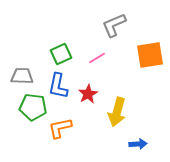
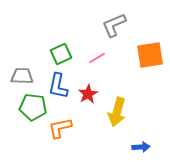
blue arrow: moved 3 px right, 3 px down
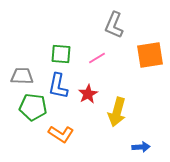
gray L-shape: rotated 44 degrees counterclockwise
green square: rotated 30 degrees clockwise
orange L-shape: moved 1 px right, 6 px down; rotated 135 degrees counterclockwise
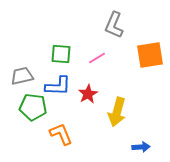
gray trapezoid: rotated 15 degrees counterclockwise
blue L-shape: rotated 100 degrees counterclockwise
orange L-shape: rotated 145 degrees counterclockwise
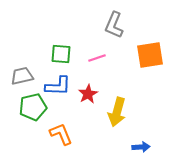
pink line: rotated 12 degrees clockwise
green pentagon: rotated 20 degrees counterclockwise
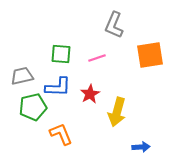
blue L-shape: moved 1 px down
red star: moved 2 px right
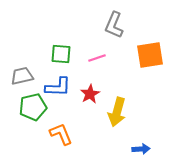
blue arrow: moved 2 px down
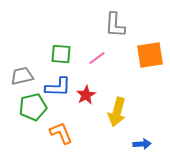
gray L-shape: moved 1 px right; rotated 20 degrees counterclockwise
pink line: rotated 18 degrees counterclockwise
red star: moved 4 px left, 1 px down
orange L-shape: moved 1 px up
blue arrow: moved 1 px right, 5 px up
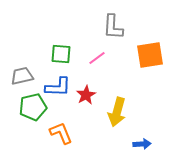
gray L-shape: moved 2 px left, 2 px down
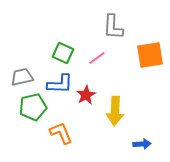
green square: moved 2 px right, 1 px up; rotated 20 degrees clockwise
gray trapezoid: moved 1 px down
blue L-shape: moved 2 px right, 3 px up
yellow arrow: moved 2 px left, 1 px up; rotated 12 degrees counterclockwise
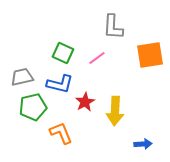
blue L-shape: rotated 12 degrees clockwise
red star: moved 1 px left, 7 px down
blue arrow: moved 1 px right
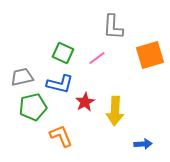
orange square: rotated 8 degrees counterclockwise
orange L-shape: moved 3 px down
